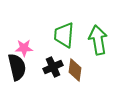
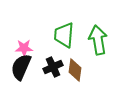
black semicircle: moved 4 px right; rotated 144 degrees counterclockwise
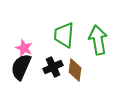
pink star: rotated 24 degrees clockwise
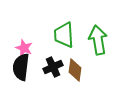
green trapezoid: rotated 8 degrees counterclockwise
black semicircle: rotated 16 degrees counterclockwise
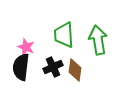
pink star: moved 2 px right, 1 px up
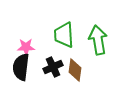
pink star: rotated 24 degrees counterclockwise
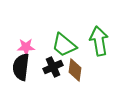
green trapezoid: moved 10 px down; rotated 48 degrees counterclockwise
green arrow: moved 1 px right, 1 px down
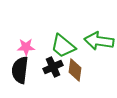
green arrow: rotated 72 degrees counterclockwise
green trapezoid: moved 1 px left, 1 px down
black semicircle: moved 1 px left, 3 px down
